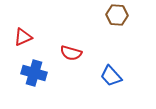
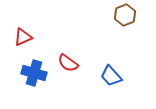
brown hexagon: moved 8 px right; rotated 25 degrees counterclockwise
red semicircle: moved 3 px left, 10 px down; rotated 20 degrees clockwise
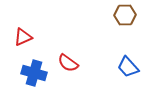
brown hexagon: rotated 20 degrees clockwise
blue trapezoid: moved 17 px right, 9 px up
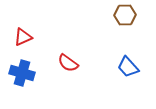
blue cross: moved 12 px left
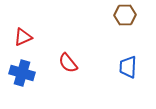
red semicircle: rotated 15 degrees clockwise
blue trapezoid: rotated 45 degrees clockwise
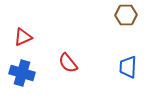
brown hexagon: moved 1 px right
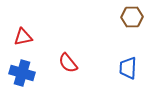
brown hexagon: moved 6 px right, 2 px down
red triangle: rotated 12 degrees clockwise
blue trapezoid: moved 1 px down
